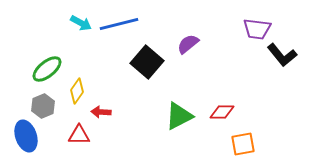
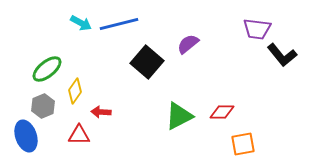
yellow diamond: moved 2 px left
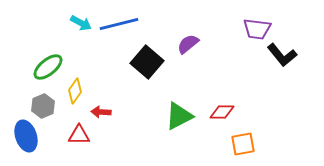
green ellipse: moved 1 px right, 2 px up
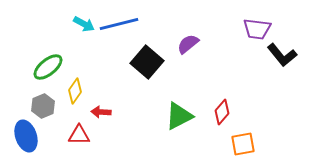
cyan arrow: moved 3 px right, 1 px down
red diamond: rotated 50 degrees counterclockwise
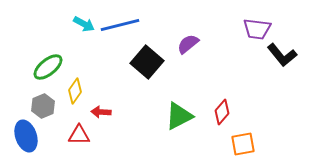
blue line: moved 1 px right, 1 px down
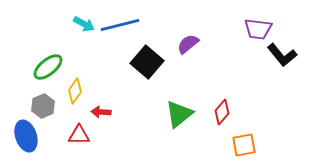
purple trapezoid: moved 1 px right
green triangle: moved 2 px up; rotated 12 degrees counterclockwise
orange square: moved 1 px right, 1 px down
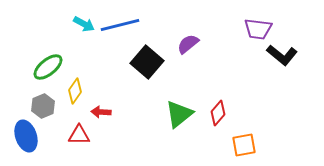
black L-shape: rotated 12 degrees counterclockwise
red diamond: moved 4 px left, 1 px down
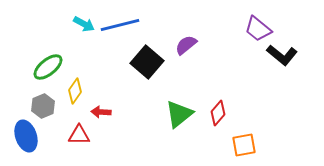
purple trapezoid: rotated 32 degrees clockwise
purple semicircle: moved 2 px left, 1 px down
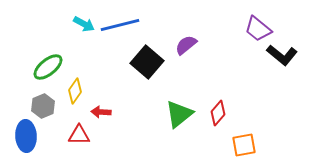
blue ellipse: rotated 16 degrees clockwise
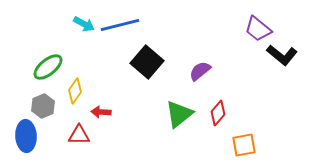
purple semicircle: moved 14 px right, 26 px down
